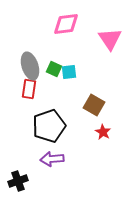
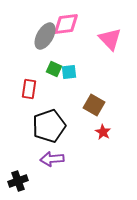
pink triangle: rotated 10 degrees counterclockwise
gray ellipse: moved 15 px right, 30 px up; rotated 48 degrees clockwise
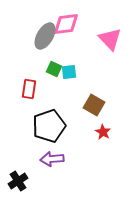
black cross: rotated 12 degrees counterclockwise
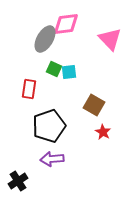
gray ellipse: moved 3 px down
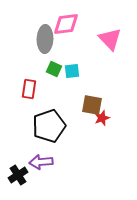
gray ellipse: rotated 28 degrees counterclockwise
cyan square: moved 3 px right, 1 px up
brown square: moved 2 px left; rotated 20 degrees counterclockwise
red star: moved 1 px left, 14 px up; rotated 21 degrees clockwise
purple arrow: moved 11 px left, 3 px down
black cross: moved 6 px up
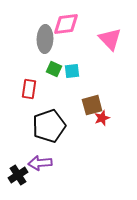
brown square: rotated 25 degrees counterclockwise
purple arrow: moved 1 px left, 1 px down
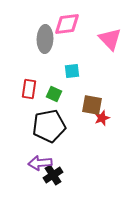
pink diamond: moved 1 px right
green square: moved 25 px down
brown square: rotated 25 degrees clockwise
black pentagon: rotated 8 degrees clockwise
black cross: moved 35 px right
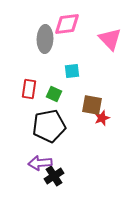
black cross: moved 1 px right, 1 px down
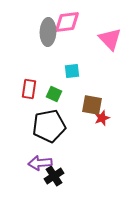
pink diamond: moved 2 px up
gray ellipse: moved 3 px right, 7 px up
